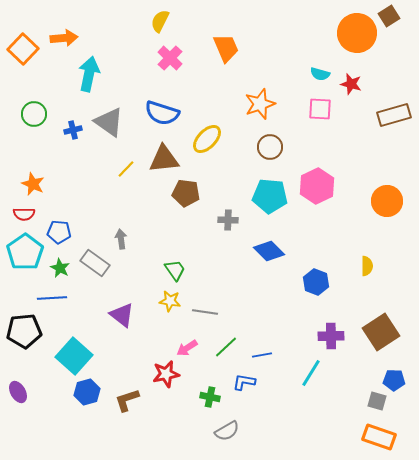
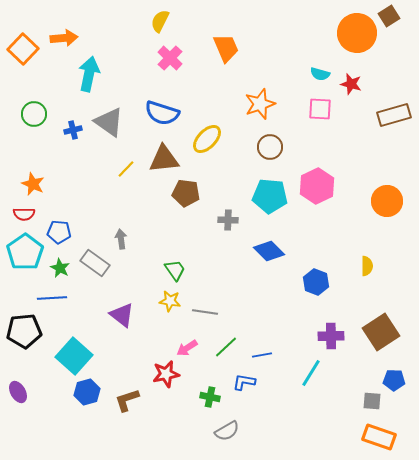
gray square at (377, 401): moved 5 px left; rotated 12 degrees counterclockwise
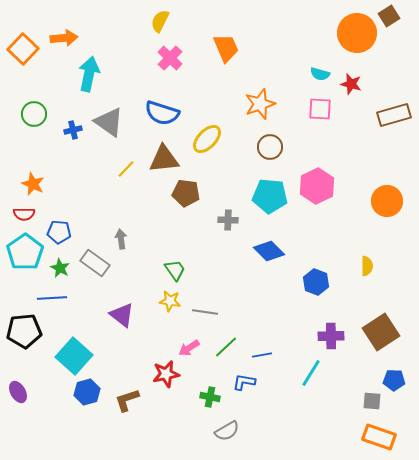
pink arrow at (187, 348): moved 2 px right
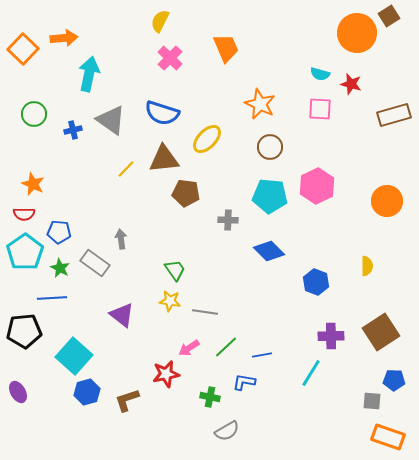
orange star at (260, 104): rotated 28 degrees counterclockwise
gray triangle at (109, 122): moved 2 px right, 2 px up
orange rectangle at (379, 437): moved 9 px right
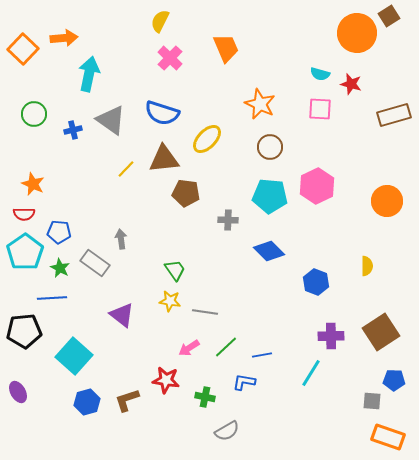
red star at (166, 374): moved 6 px down; rotated 20 degrees clockwise
blue hexagon at (87, 392): moved 10 px down
green cross at (210, 397): moved 5 px left
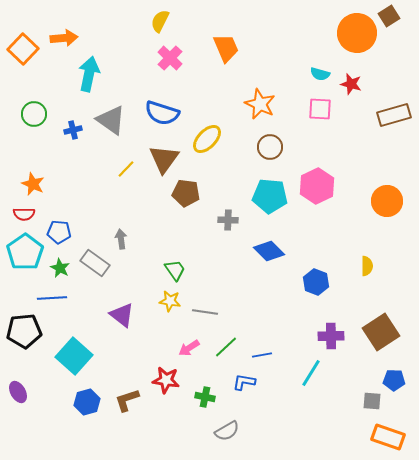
brown triangle at (164, 159): rotated 48 degrees counterclockwise
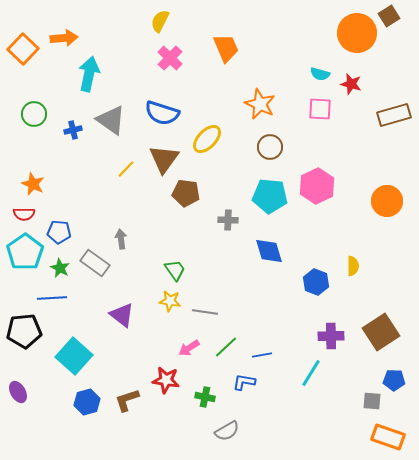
blue diamond at (269, 251): rotated 28 degrees clockwise
yellow semicircle at (367, 266): moved 14 px left
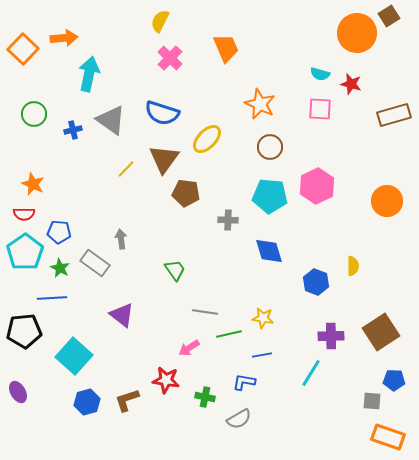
yellow star at (170, 301): moved 93 px right, 17 px down
green line at (226, 347): moved 3 px right, 13 px up; rotated 30 degrees clockwise
gray semicircle at (227, 431): moved 12 px right, 12 px up
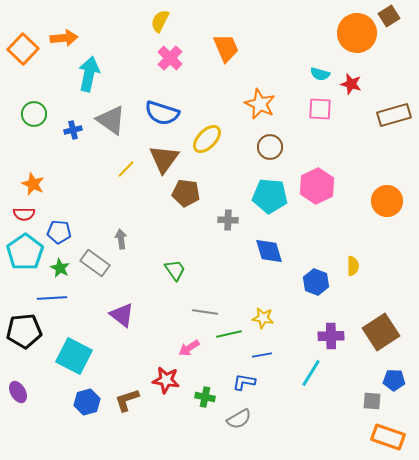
cyan square at (74, 356): rotated 15 degrees counterclockwise
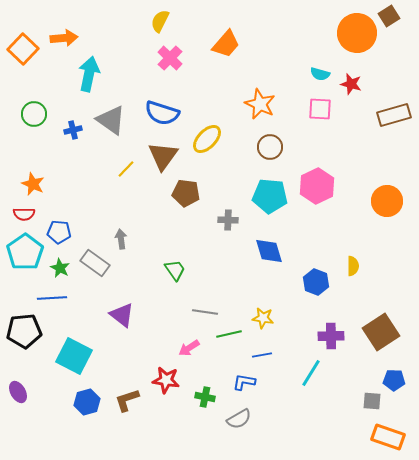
orange trapezoid at (226, 48): moved 4 px up; rotated 64 degrees clockwise
brown triangle at (164, 159): moved 1 px left, 3 px up
